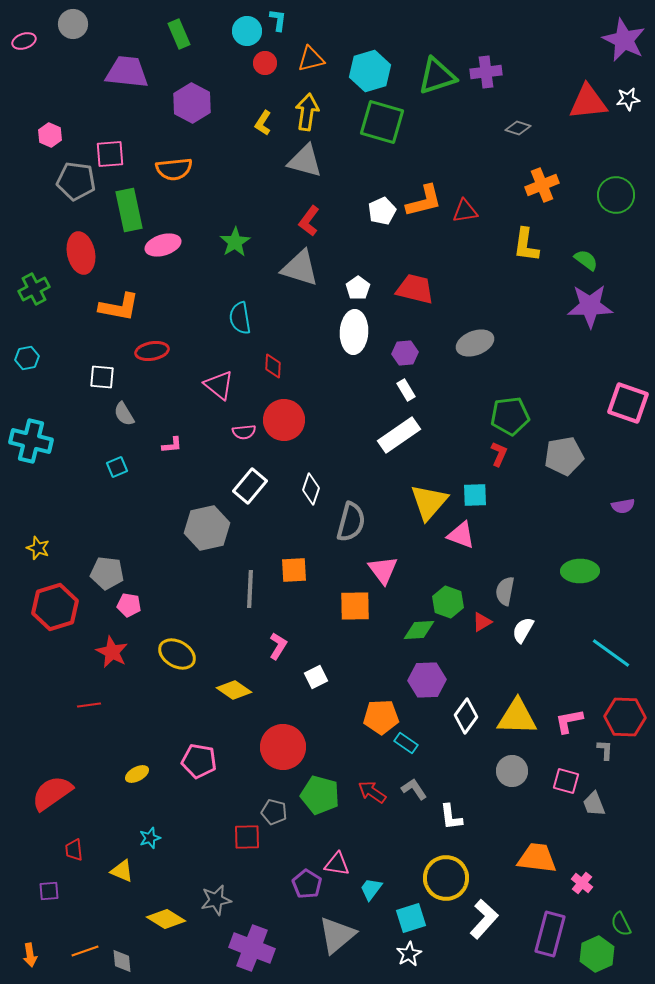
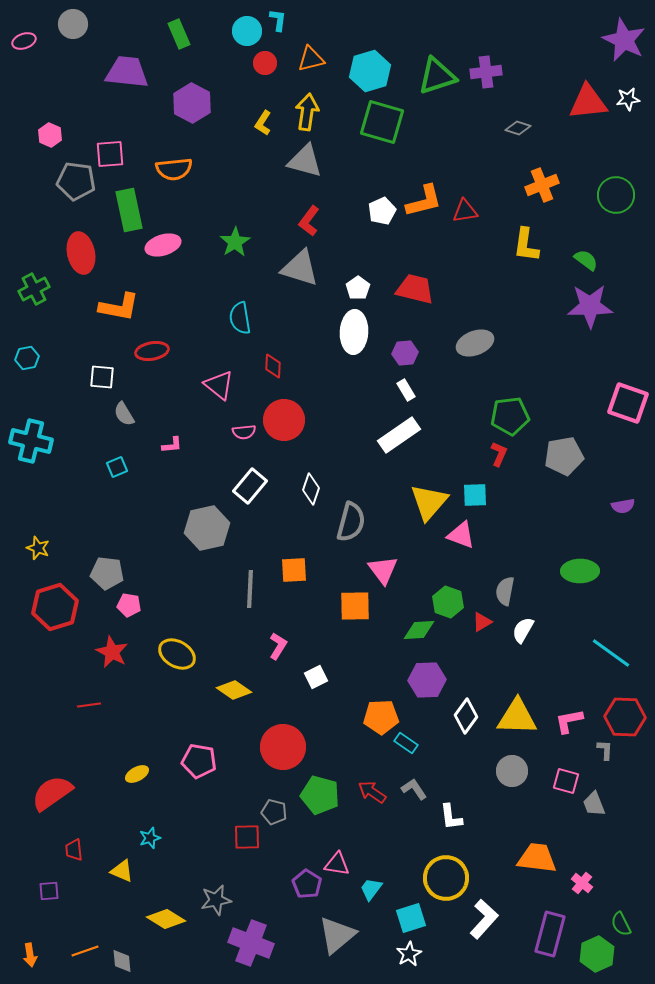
purple cross at (252, 948): moved 1 px left, 5 px up
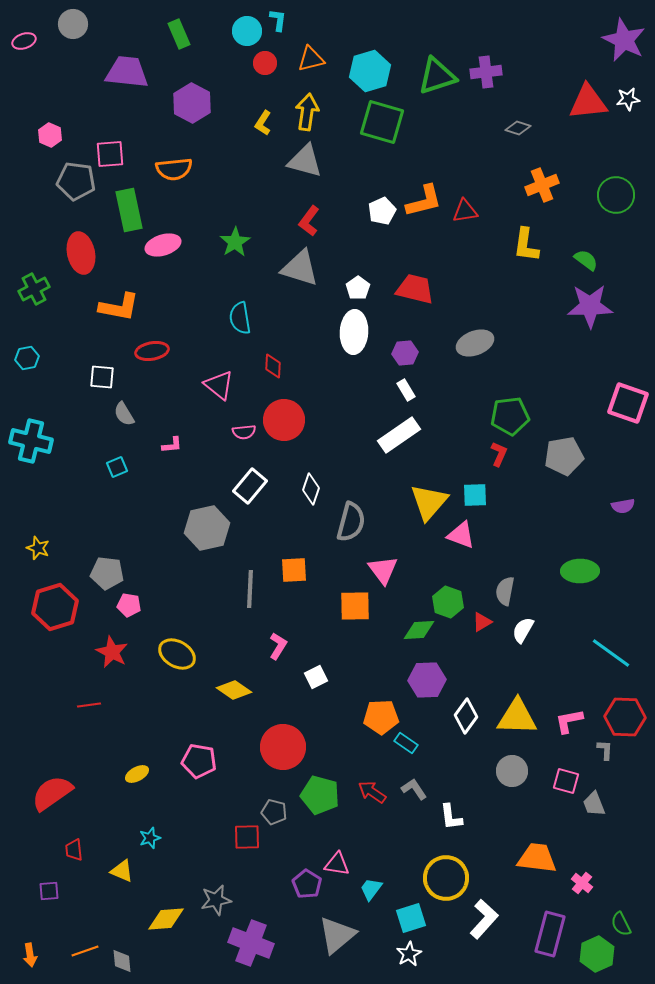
yellow diamond at (166, 919): rotated 36 degrees counterclockwise
